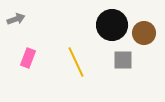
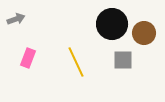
black circle: moved 1 px up
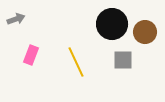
brown circle: moved 1 px right, 1 px up
pink rectangle: moved 3 px right, 3 px up
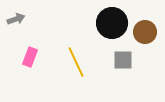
black circle: moved 1 px up
pink rectangle: moved 1 px left, 2 px down
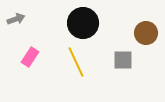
black circle: moved 29 px left
brown circle: moved 1 px right, 1 px down
pink rectangle: rotated 12 degrees clockwise
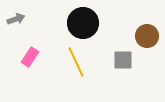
brown circle: moved 1 px right, 3 px down
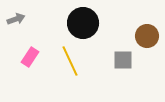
yellow line: moved 6 px left, 1 px up
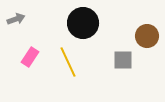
yellow line: moved 2 px left, 1 px down
